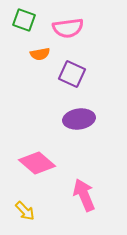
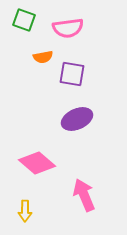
orange semicircle: moved 3 px right, 3 px down
purple square: rotated 16 degrees counterclockwise
purple ellipse: moved 2 px left; rotated 16 degrees counterclockwise
yellow arrow: rotated 45 degrees clockwise
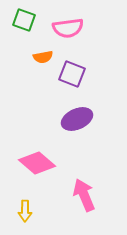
purple square: rotated 12 degrees clockwise
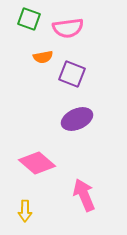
green square: moved 5 px right, 1 px up
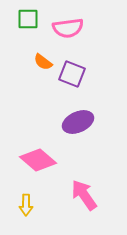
green square: moved 1 px left; rotated 20 degrees counterclockwise
orange semicircle: moved 5 px down; rotated 48 degrees clockwise
purple ellipse: moved 1 px right, 3 px down
pink diamond: moved 1 px right, 3 px up
pink arrow: rotated 12 degrees counterclockwise
yellow arrow: moved 1 px right, 6 px up
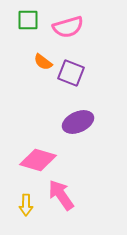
green square: moved 1 px down
pink semicircle: moved 1 px up; rotated 8 degrees counterclockwise
purple square: moved 1 px left, 1 px up
pink diamond: rotated 24 degrees counterclockwise
pink arrow: moved 23 px left
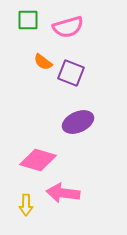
pink arrow: moved 2 px right, 2 px up; rotated 48 degrees counterclockwise
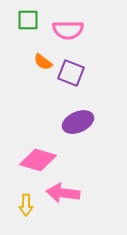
pink semicircle: moved 3 px down; rotated 16 degrees clockwise
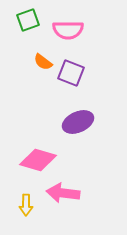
green square: rotated 20 degrees counterclockwise
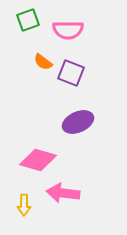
yellow arrow: moved 2 px left
